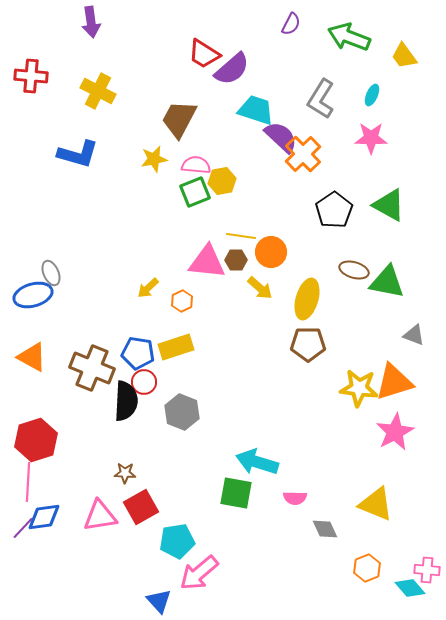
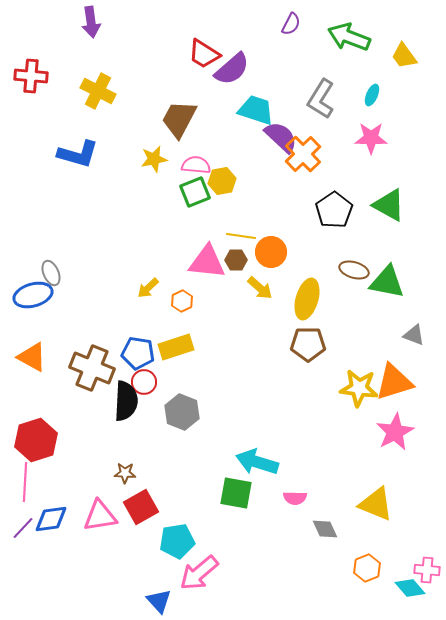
pink line at (28, 482): moved 3 px left
blue diamond at (44, 517): moved 7 px right, 2 px down
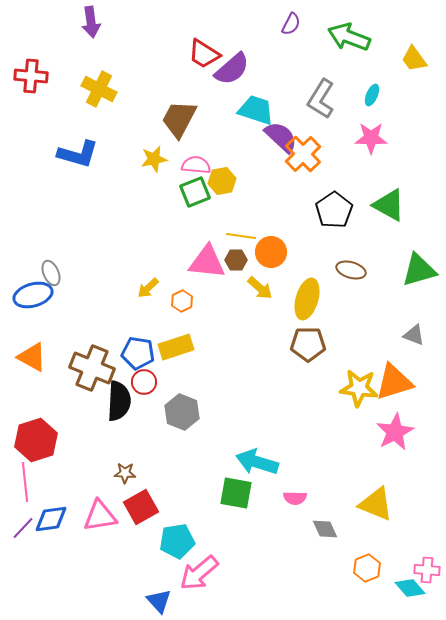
yellow trapezoid at (404, 56): moved 10 px right, 3 px down
yellow cross at (98, 91): moved 1 px right, 2 px up
brown ellipse at (354, 270): moved 3 px left
green triangle at (387, 282): moved 32 px right, 12 px up; rotated 27 degrees counterclockwise
black semicircle at (126, 401): moved 7 px left
pink line at (25, 482): rotated 9 degrees counterclockwise
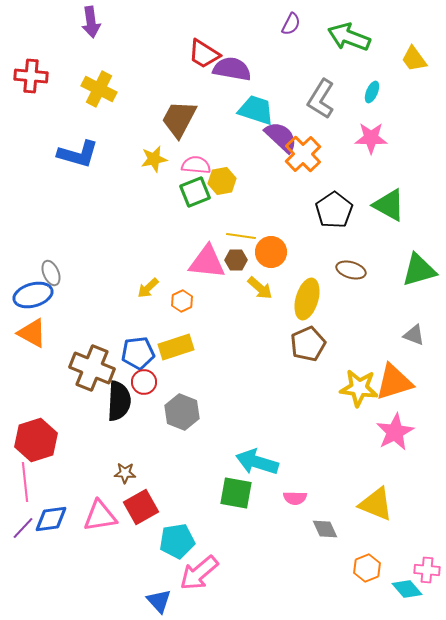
purple semicircle at (232, 69): rotated 129 degrees counterclockwise
cyan ellipse at (372, 95): moved 3 px up
brown pentagon at (308, 344): rotated 24 degrees counterclockwise
blue pentagon at (138, 353): rotated 16 degrees counterclockwise
orange triangle at (32, 357): moved 24 px up
cyan diamond at (410, 588): moved 3 px left, 1 px down
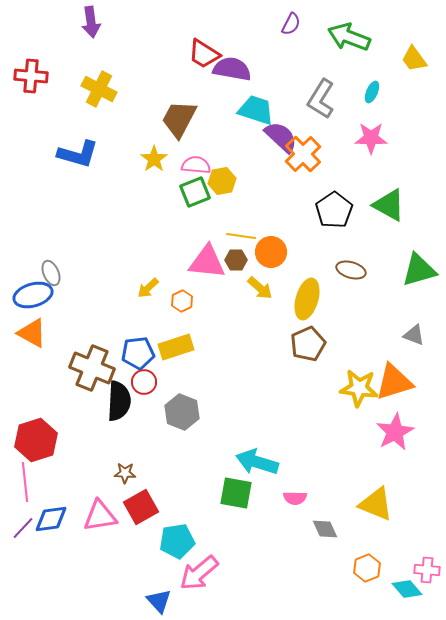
yellow star at (154, 159): rotated 24 degrees counterclockwise
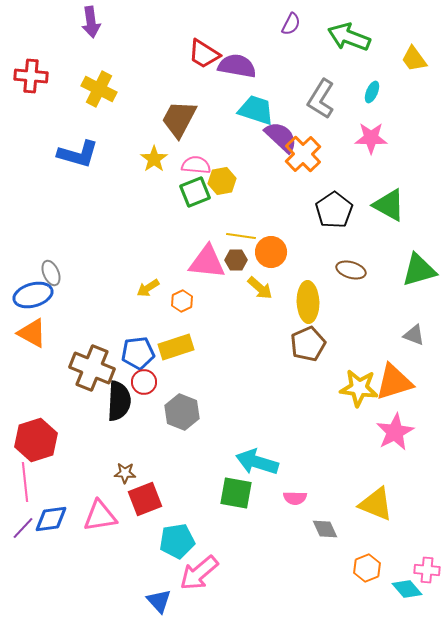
purple semicircle at (232, 69): moved 5 px right, 3 px up
yellow arrow at (148, 288): rotated 10 degrees clockwise
yellow ellipse at (307, 299): moved 1 px right, 3 px down; rotated 18 degrees counterclockwise
red square at (141, 507): moved 4 px right, 8 px up; rotated 8 degrees clockwise
